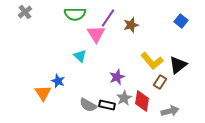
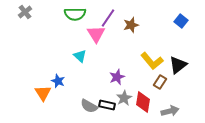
red diamond: moved 1 px right, 1 px down
gray semicircle: moved 1 px right, 1 px down
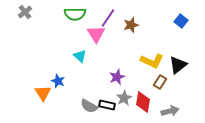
yellow L-shape: rotated 25 degrees counterclockwise
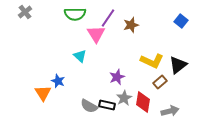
brown rectangle: rotated 16 degrees clockwise
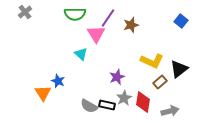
cyan triangle: moved 1 px right, 2 px up
black triangle: moved 1 px right, 4 px down
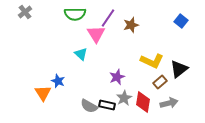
gray arrow: moved 1 px left, 8 px up
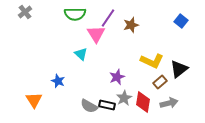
orange triangle: moved 9 px left, 7 px down
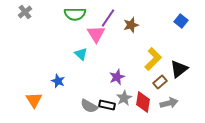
yellow L-shape: moved 1 px right, 2 px up; rotated 70 degrees counterclockwise
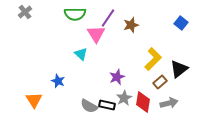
blue square: moved 2 px down
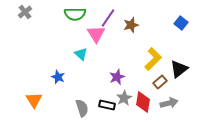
blue star: moved 4 px up
gray semicircle: moved 7 px left, 2 px down; rotated 138 degrees counterclockwise
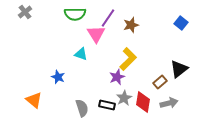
cyan triangle: rotated 24 degrees counterclockwise
yellow L-shape: moved 25 px left
orange triangle: rotated 18 degrees counterclockwise
